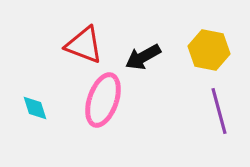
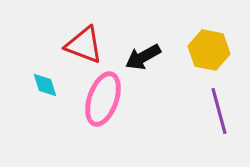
pink ellipse: moved 1 px up
cyan diamond: moved 10 px right, 23 px up
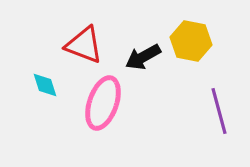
yellow hexagon: moved 18 px left, 9 px up
pink ellipse: moved 4 px down
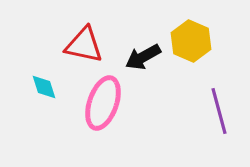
yellow hexagon: rotated 12 degrees clockwise
red triangle: rotated 9 degrees counterclockwise
cyan diamond: moved 1 px left, 2 px down
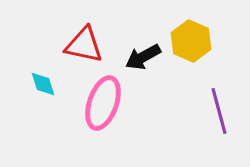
cyan diamond: moved 1 px left, 3 px up
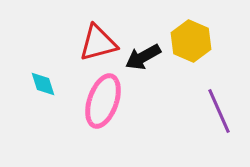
red triangle: moved 14 px right, 2 px up; rotated 27 degrees counterclockwise
pink ellipse: moved 2 px up
purple line: rotated 9 degrees counterclockwise
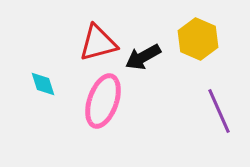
yellow hexagon: moved 7 px right, 2 px up
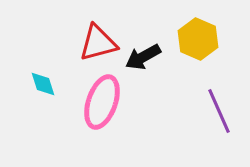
pink ellipse: moved 1 px left, 1 px down
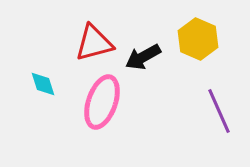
red triangle: moved 4 px left
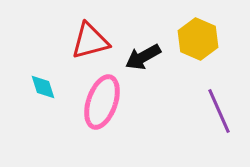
red triangle: moved 4 px left, 2 px up
cyan diamond: moved 3 px down
